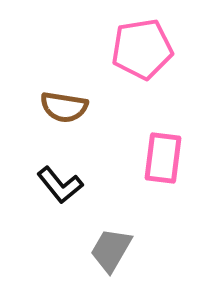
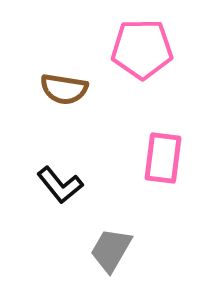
pink pentagon: rotated 8 degrees clockwise
brown semicircle: moved 18 px up
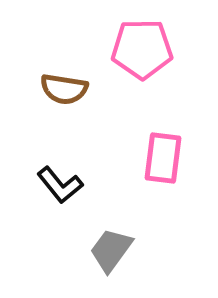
gray trapezoid: rotated 6 degrees clockwise
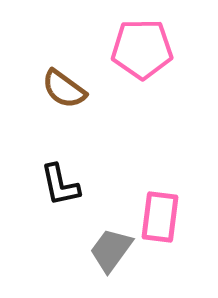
brown semicircle: rotated 27 degrees clockwise
pink rectangle: moved 3 px left, 59 px down
black L-shape: rotated 27 degrees clockwise
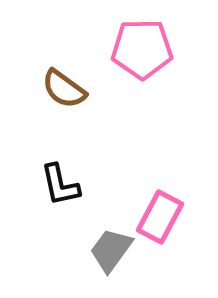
pink rectangle: rotated 21 degrees clockwise
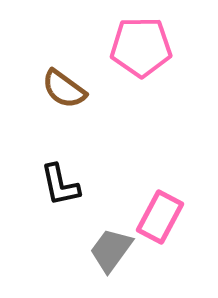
pink pentagon: moved 1 px left, 2 px up
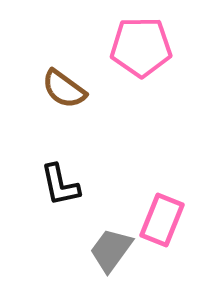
pink rectangle: moved 2 px right, 3 px down; rotated 6 degrees counterclockwise
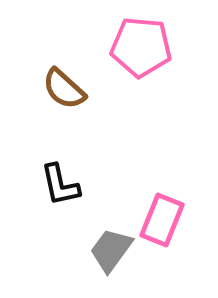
pink pentagon: rotated 6 degrees clockwise
brown semicircle: rotated 6 degrees clockwise
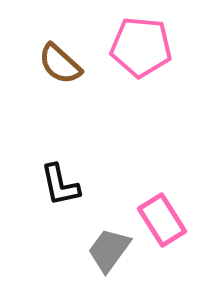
brown semicircle: moved 4 px left, 25 px up
pink rectangle: rotated 54 degrees counterclockwise
gray trapezoid: moved 2 px left
